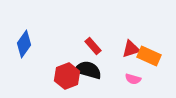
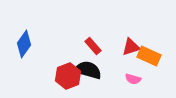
red triangle: moved 2 px up
red hexagon: moved 1 px right
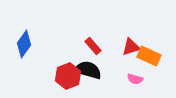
pink semicircle: moved 2 px right
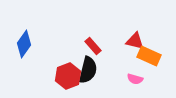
red triangle: moved 4 px right, 6 px up; rotated 30 degrees clockwise
black semicircle: rotated 88 degrees clockwise
